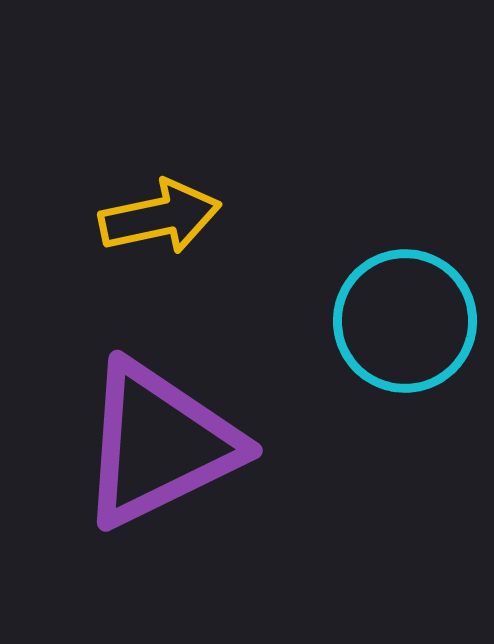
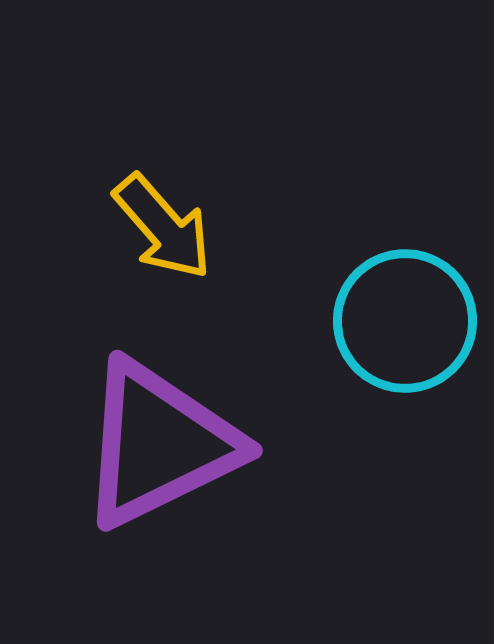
yellow arrow: moved 3 px right, 10 px down; rotated 61 degrees clockwise
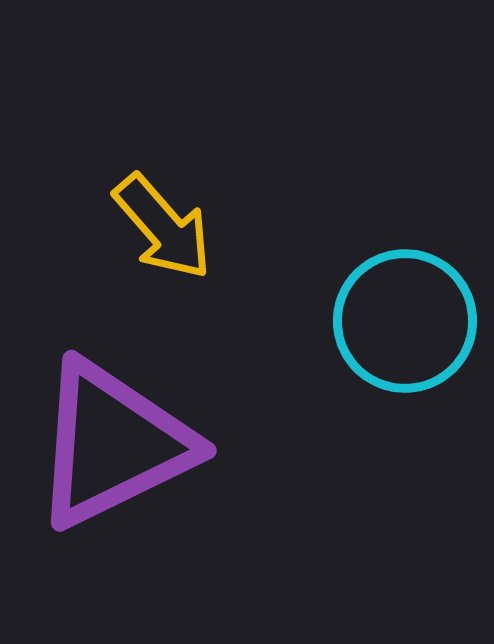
purple triangle: moved 46 px left
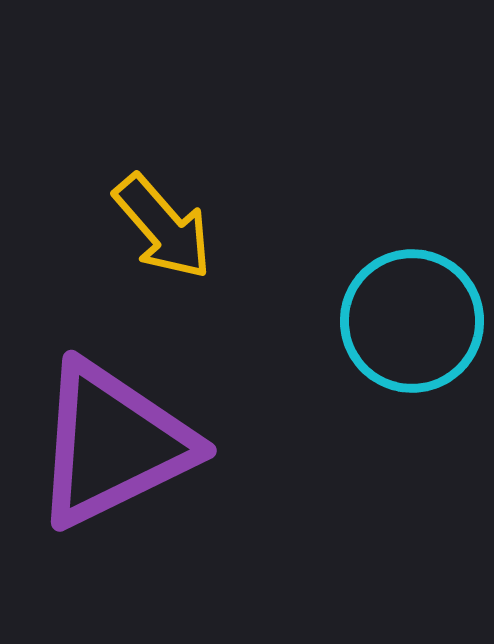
cyan circle: moved 7 px right
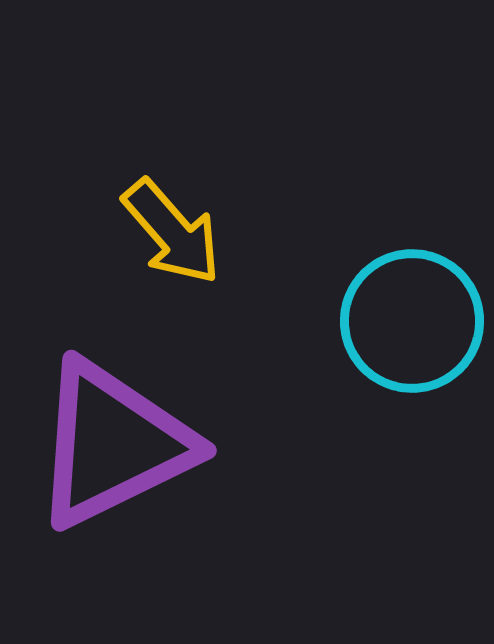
yellow arrow: moved 9 px right, 5 px down
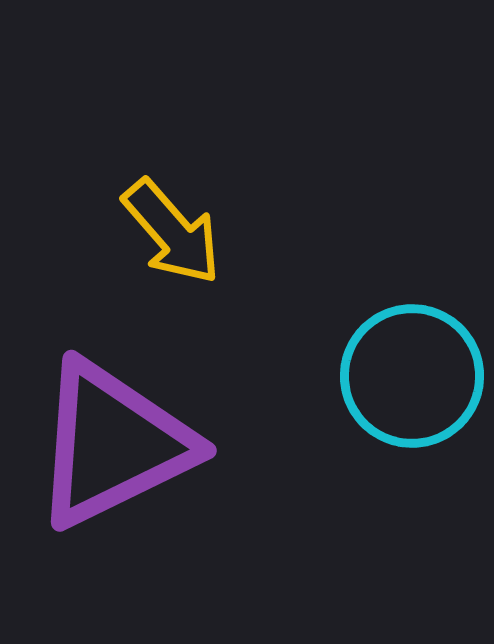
cyan circle: moved 55 px down
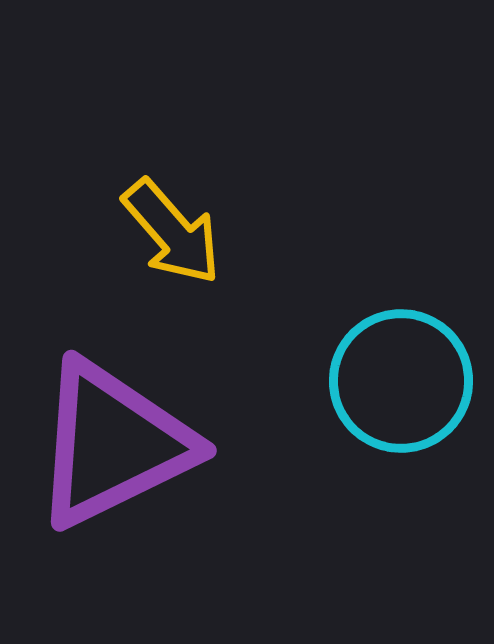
cyan circle: moved 11 px left, 5 px down
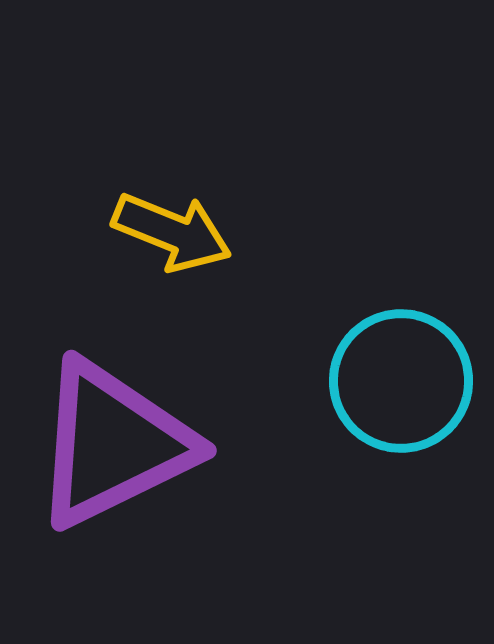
yellow arrow: rotated 27 degrees counterclockwise
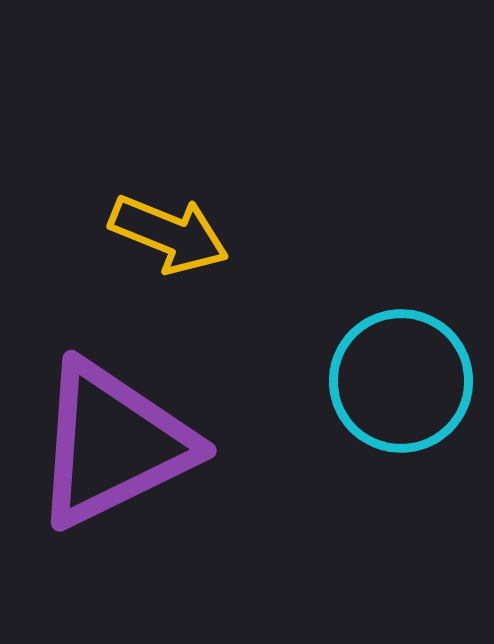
yellow arrow: moved 3 px left, 2 px down
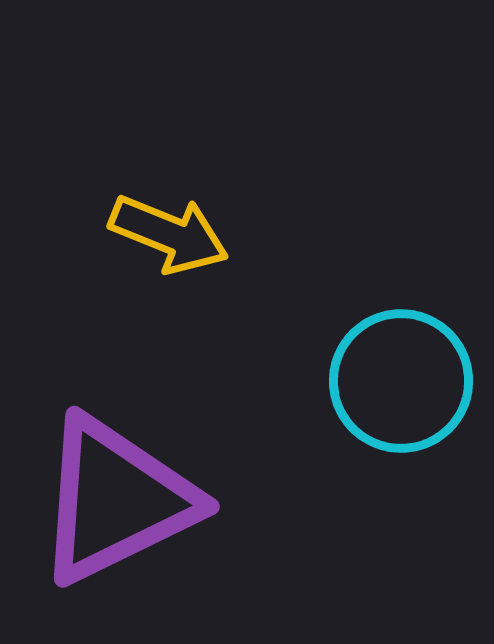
purple triangle: moved 3 px right, 56 px down
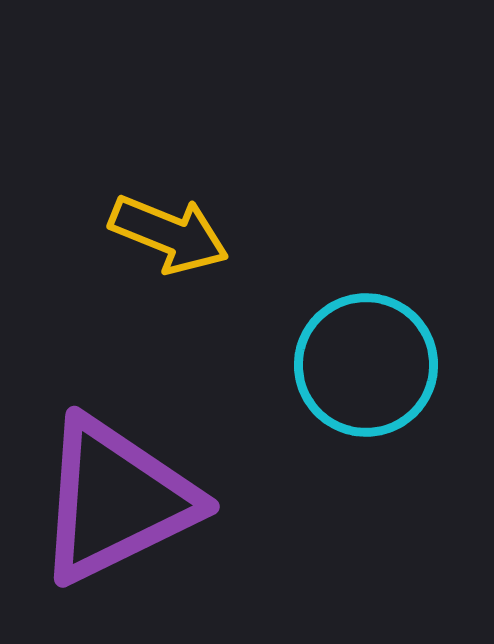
cyan circle: moved 35 px left, 16 px up
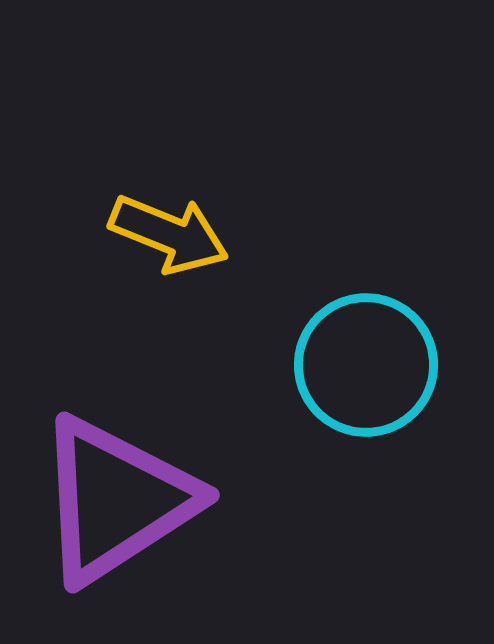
purple triangle: rotated 7 degrees counterclockwise
